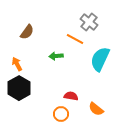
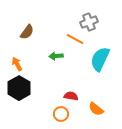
gray cross: rotated 30 degrees clockwise
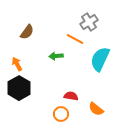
gray cross: rotated 12 degrees counterclockwise
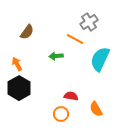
orange semicircle: rotated 21 degrees clockwise
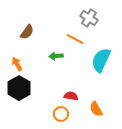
gray cross: moved 4 px up; rotated 24 degrees counterclockwise
cyan semicircle: moved 1 px right, 1 px down
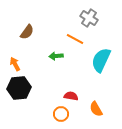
orange arrow: moved 2 px left
black hexagon: rotated 25 degrees clockwise
